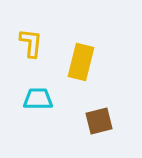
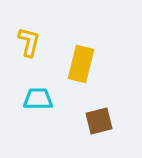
yellow L-shape: moved 2 px left, 1 px up; rotated 8 degrees clockwise
yellow rectangle: moved 2 px down
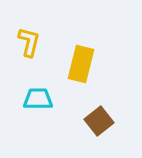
brown square: rotated 24 degrees counterclockwise
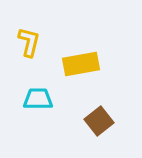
yellow rectangle: rotated 66 degrees clockwise
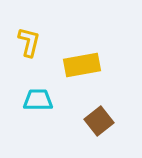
yellow rectangle: moved 1 px right, 1 px down
cyan trapezoid: moved 1 px down
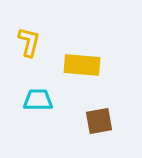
yellow rectangle: rotated 15 degrees clockwise
brown square: rotated 28 degrees clockwise
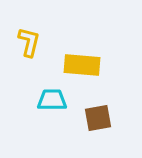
cyan trapezoid: moved 14 px right
brown square: moved 1 px left, 3 px up
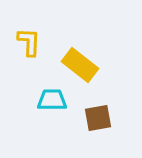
yellow L-shape: rotated 12 degrees counterclockwise
yellow rectangle: moved 2 px left; rotated 33 degrees clockwise
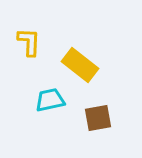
cyan trapezoid: moved 2 px left; rotated 12 degrees counterclockwise
